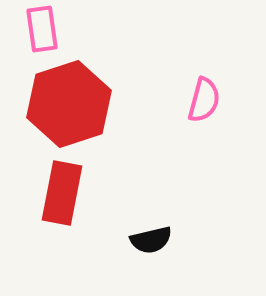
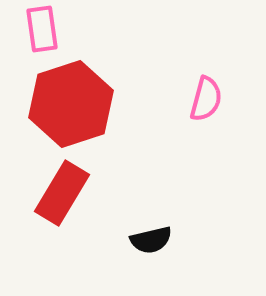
pink semicircle: moved 2 px right, 1 px up
red hexagon: moved 2 px right
red rectangle: rotated 20 degrees clockwise
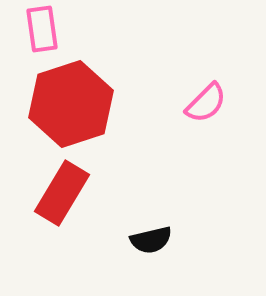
pink semicircle: moved 4 px down; rotated 30 degrees clockwise
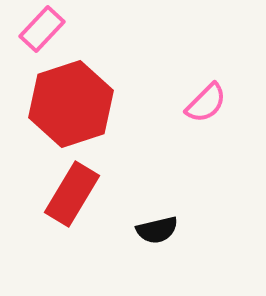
pink rectangle: rotated 51 degrees clockwise
red rectangle: moved 10 px right, 1 px down
black semicircle: moved 6 px right, 10 px up
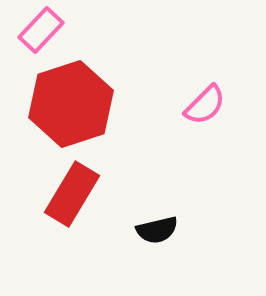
pink rectangle: moved 1 px left, 1 px down
pink semicircle: moved 1 px left, 2 px down
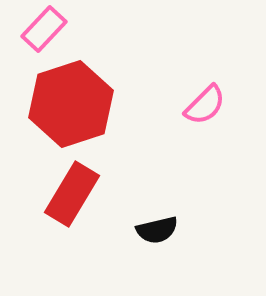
pink rectangle: moved 3 px right, 1 px up
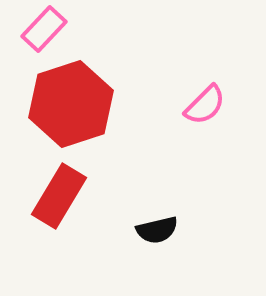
red rectangle: moved 13 px left, 2 px down
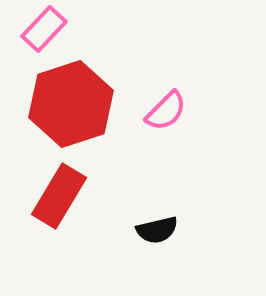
pink semicircle: moved 39 px left, 6 px down
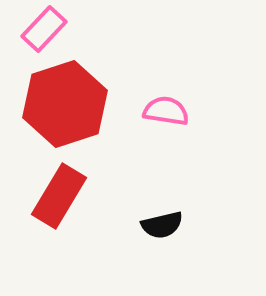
red hexagon: moved 6 px left
pink semicircle: rotated 126 degrees counterclockwise
black semicircle: moved 5 px right, 5 px up
